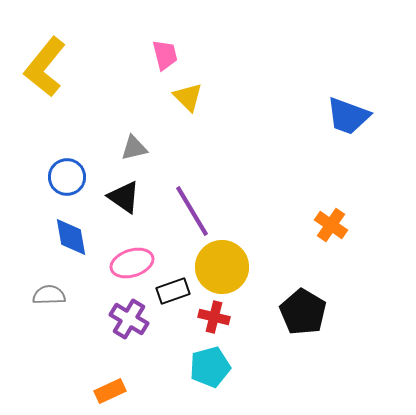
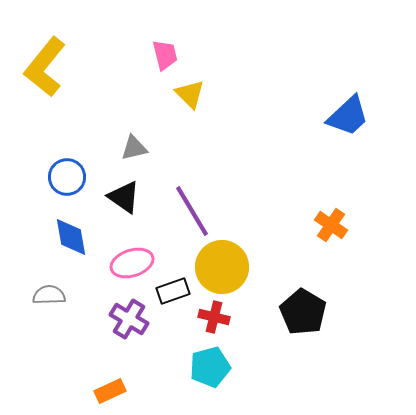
yellow triangle: moved 2 px right, 3 px up
blue trapezoid: rotated 63 degrees counterclockwise
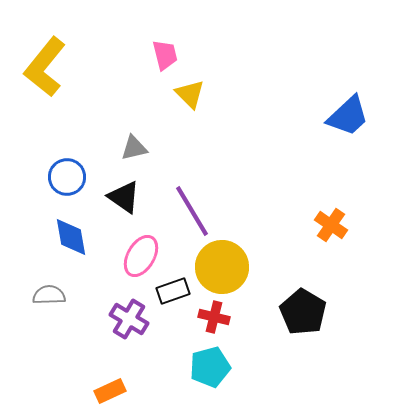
pink ellipse: moved 9 px right, 7 px up; rotated 42 degrees counterclockwise
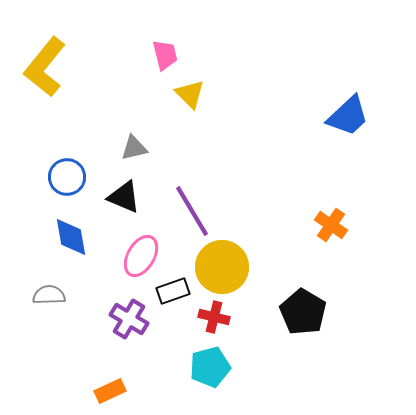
black triangle: rotated 12 degrees counterclockwise
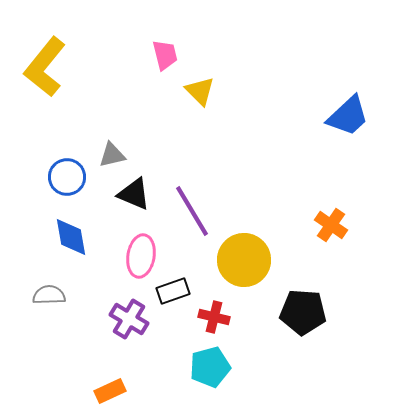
yellow triangle: moved 10 px right, 3 px up
gray triangle: moved 22 px left, 7 px down
black triangle: moved 10 px right, 3 px up
pink ellipse: rotated 21 degrees counterclockwise
yellow circle: moved 22 px right, 7 px up
black pentagon: rotated 27 degrees counterclockwise
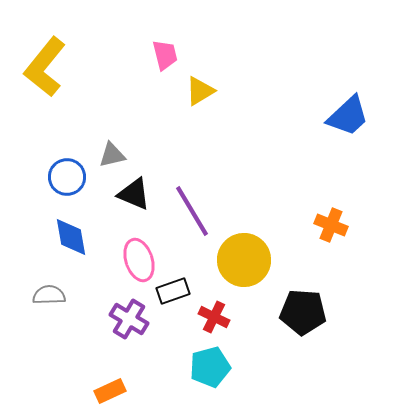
yellow triangle: rotated 44 degrees clockwise
orange cross: rotated 12 degrees counterclockwise
pink ellipse: moved 2 px left, 4 px down; rotated 27 degrees counterclockwise
red cross: rotated 12 degrees clockwise
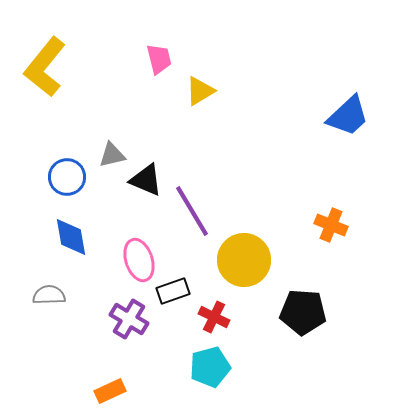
pink trapezoid: moved 6 px left, 4 px down
black triangle: moved 12 px right, 14 px up
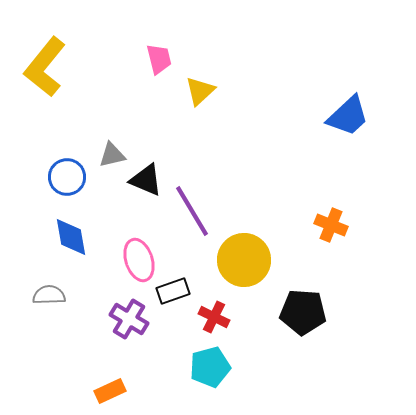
yellow triangle: rotated 12 degrees counterclockwise
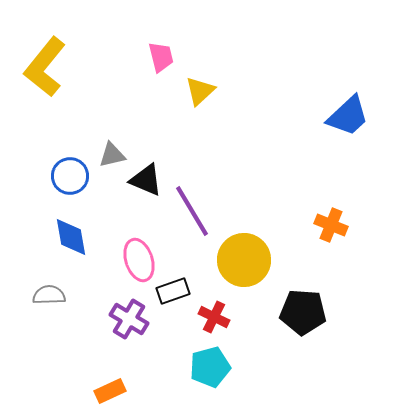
pink trapezoid: moved 2 px right, 2 px up
blue circle: moved 3 px right, 1 px up
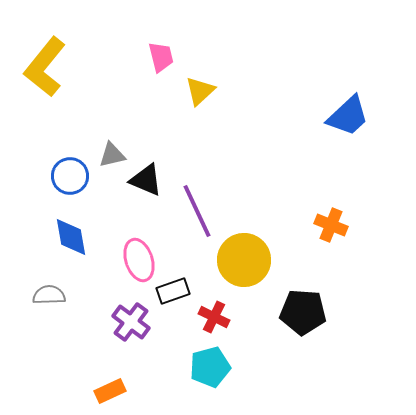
purple line: moved 5 px right; rotated 6 degrees clockwise
purple cross: moved 2 px right, 3 px down; rotated 6 degrees clockwise
